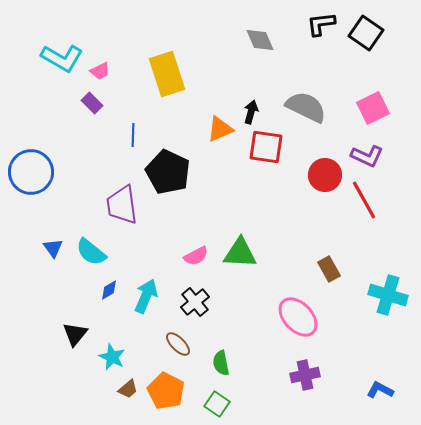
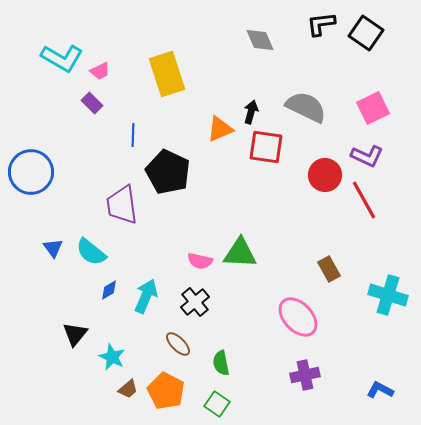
pink semicircle: moved 4 px right, 5 px down; rotated 40 degrees clockwise
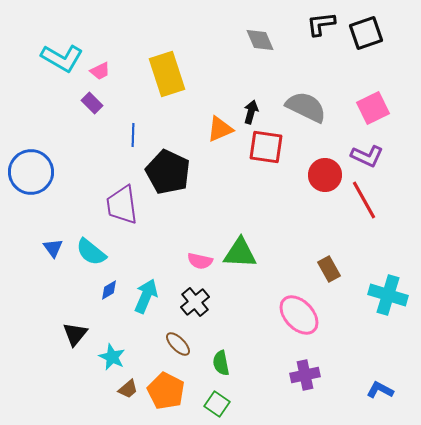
black square: rotated 36 degrees clockwise
pink ellipse: moved 1 px right, 2 px up
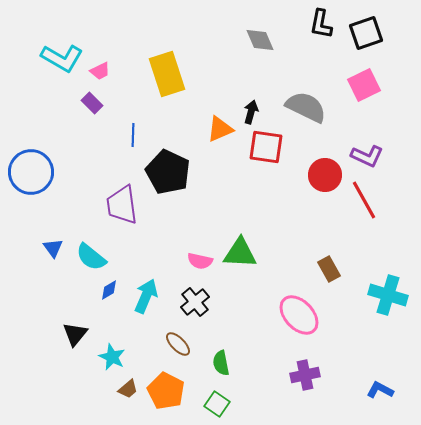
black L-shape: rotated 72 degrees counterclockwise
pink square: moved 9 px left, 23 px up
cyan semicircle: moved 5 px down
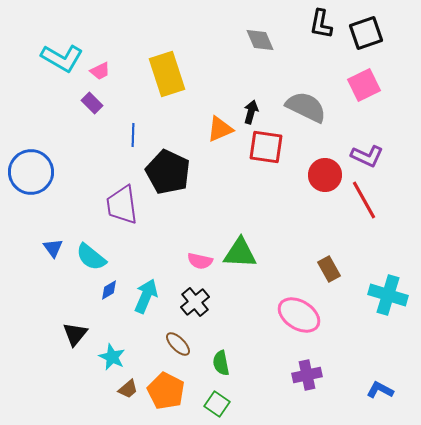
pink ellipse: rotated 15 degrees counterclockwise
purple cross: moved 2 px right
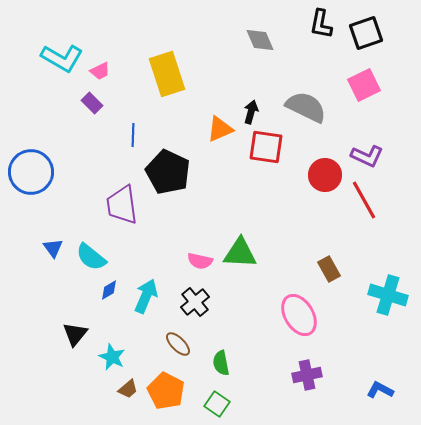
pink ellipse: rotated 27 degrees clockwise
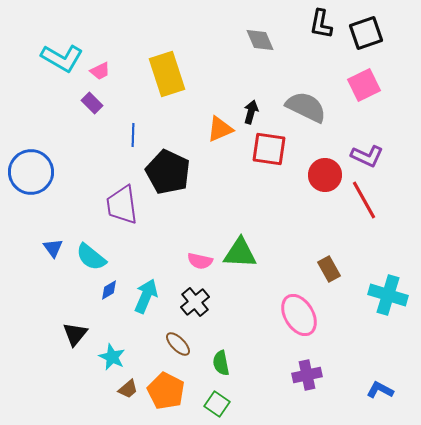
red square: moved 3 px right, 2 px down
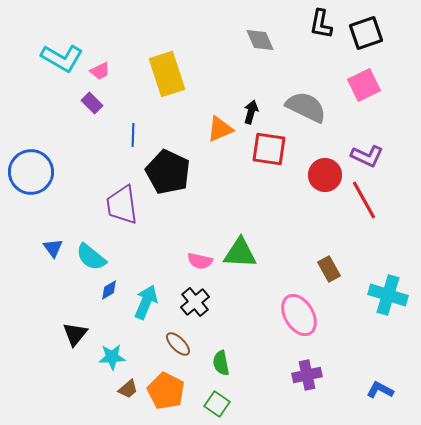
cyan arrow: moved 6 px down
cyan star: rotated 28 degrees counterclockwise
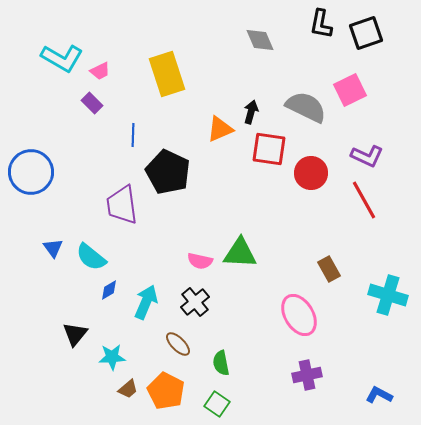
pink square: moved 14 px left, 5 px down
red circle: moved 14 px left, 2 px up
blue L-shape: moved 1 px left, 5 px down
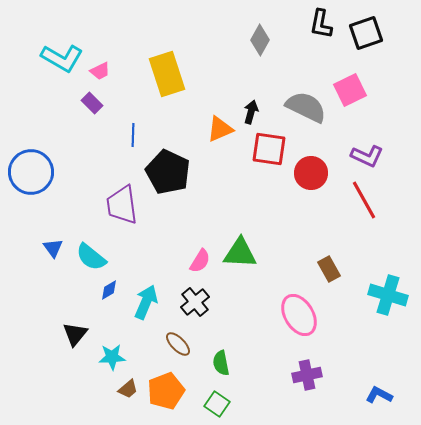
gray diamond: rotated 52 degrees clockwise
pink semicircle: rotated 70 degrees counterclockwise
orange pentagon: rotated 24 degrees clockwise
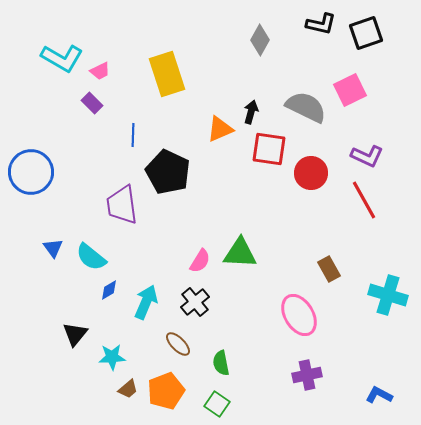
black L-shape: rotated 88 degrees counterclockwise
